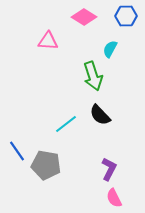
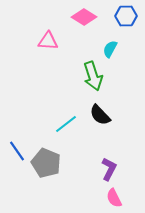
gray pentagon: moved 2 px up; rotated 12 degrees clockwise
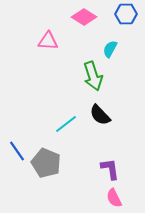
blue hexagon: moved 2 px up
purple L-shape: moved 1 px right; rotated 35 degrees counterclockwise
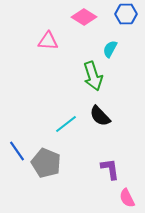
black semicircle: moved 1 px down
pink semicircle: moved 13 px right
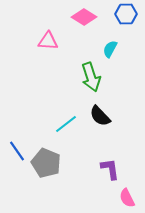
green arrow: moved 2 px left, 1 px down
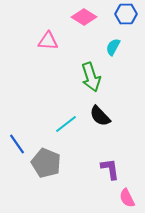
cyan semicircle: moved 3 px right, 2 px up
blue line: moved 7 px up
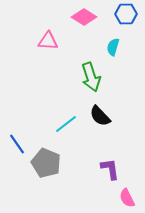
cyan semicircle: rotated 12 degrees counterclockwise
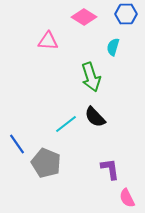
black semicircle: moved 5 px left, 1 px down
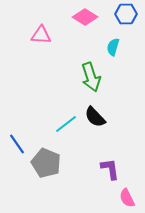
pink diamond: moved 1 px right
pink triangle: moved 7 px left, 6 px up
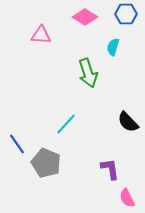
green arrow: moved 3 px left, 4 px up
black semicircle: moved 33 px right, 5 px down
cyan line: rotated 10 degrees counterclockwise
